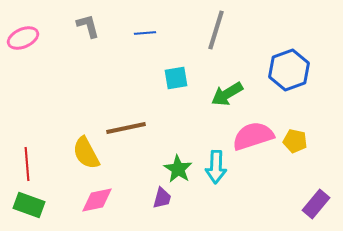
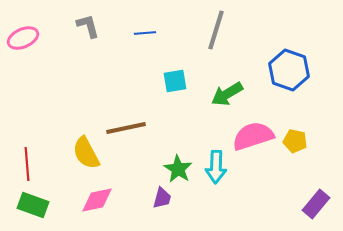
blue hexagon: rotated 21 degrees counterclockwise
cyan square: moved 1 px left, 3 px down
green rectangle: moved 4 px right
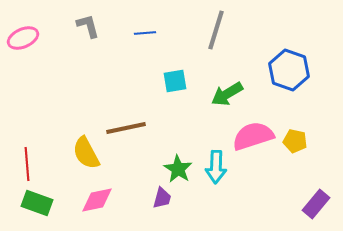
green rectangle: moved 4 px right, 2 px up
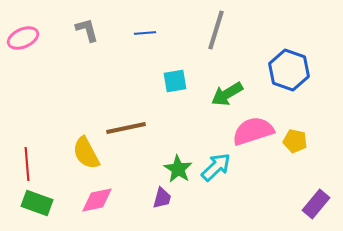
gray L-shape: moved 1 px left, 4 px down
pink semicircle: moved 5 px up
cyan arrow: rotated 136 degrees counterclockwise
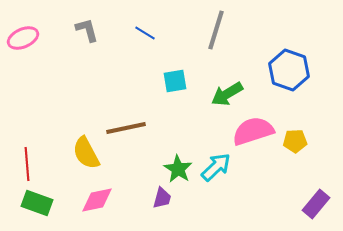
blue line: rotated 35 degrees clockwise
yellow pentagon: rotated 15 degrees counterclockwise
